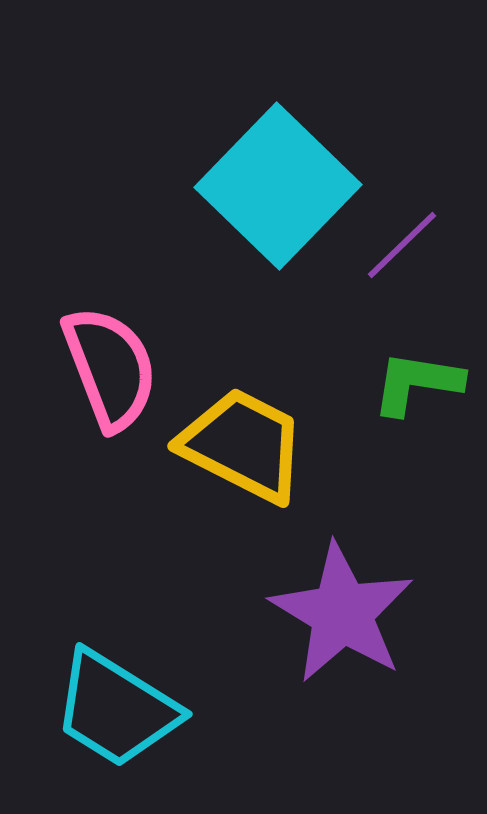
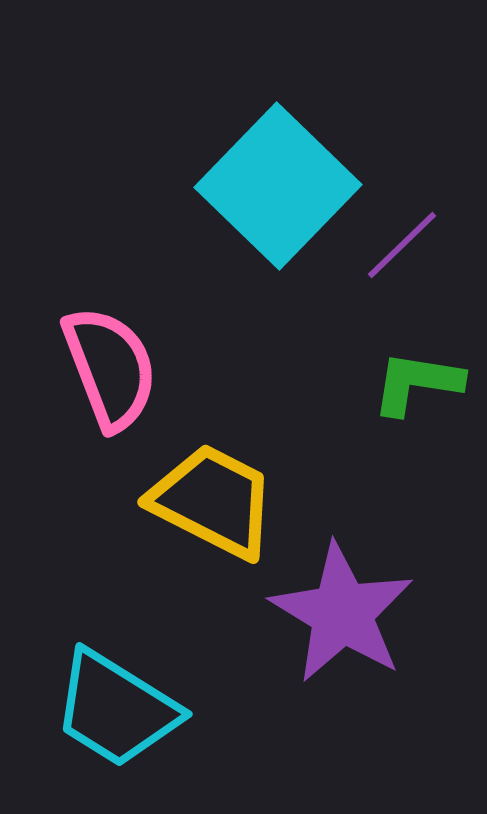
yellow trapezoid: moved 30 px left, 56 px down
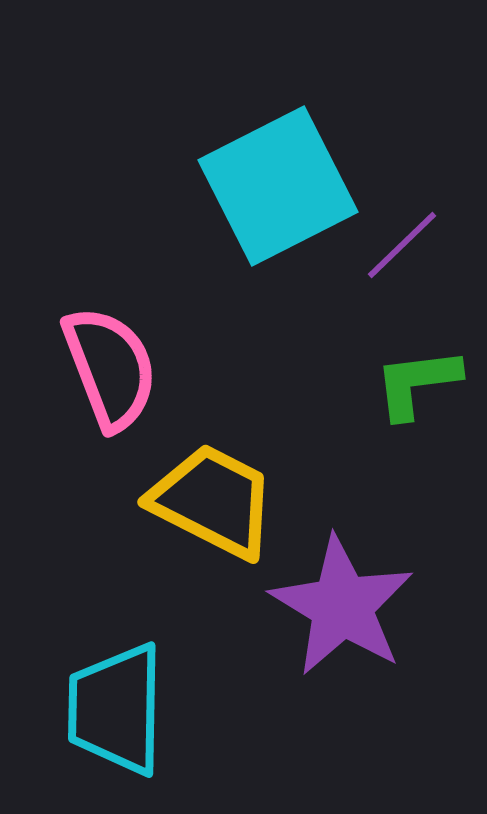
cyan square: rotated 19 degrees clockwise
green L-shape: rotated 16 degrees counterclockwise
purple star: moved 7 px up
cyan trapezoid: rotated 59 degrees clockwise
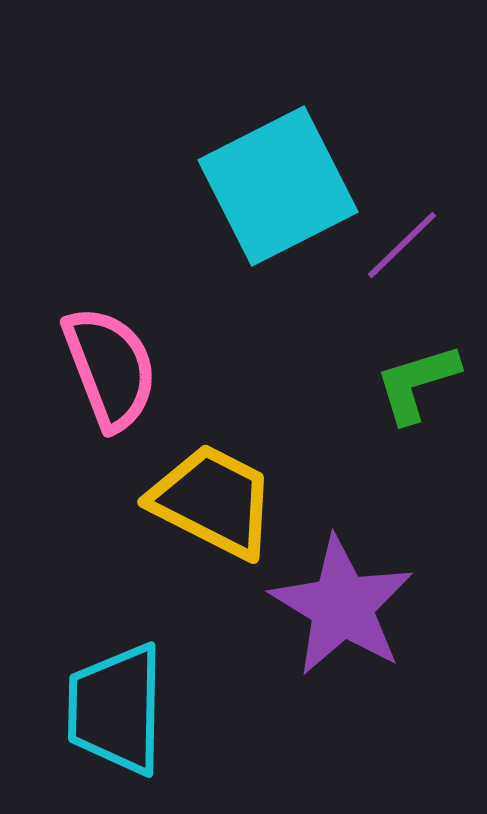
green L-shape: rotated 10 degrees counterclockwise
